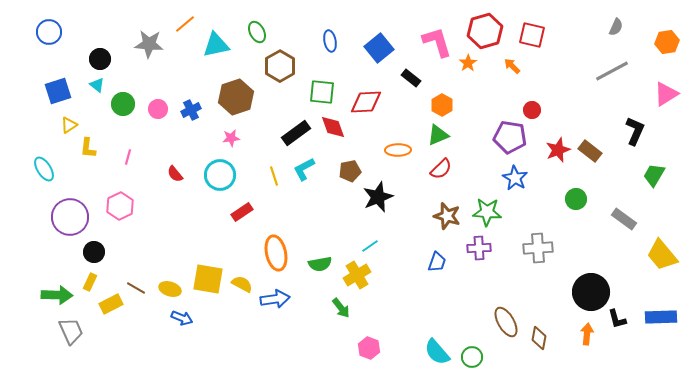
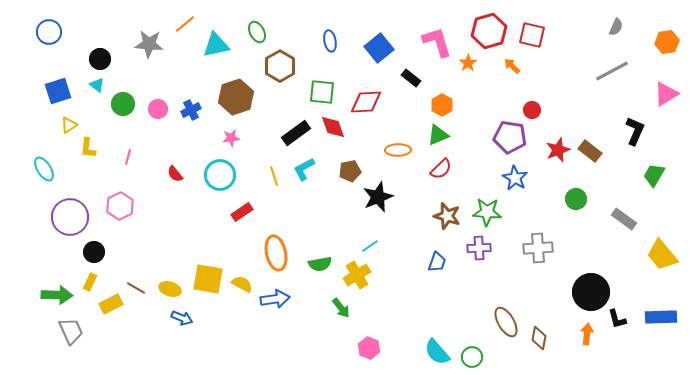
red hexagon at (485, 31): moved 4 px right
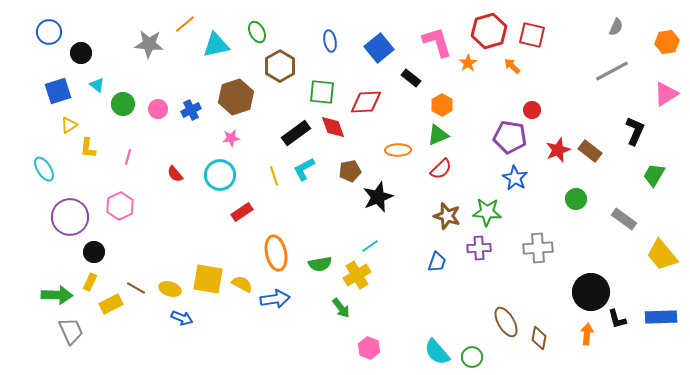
black circle at (100, 59): moved 19 px left, 6 px up
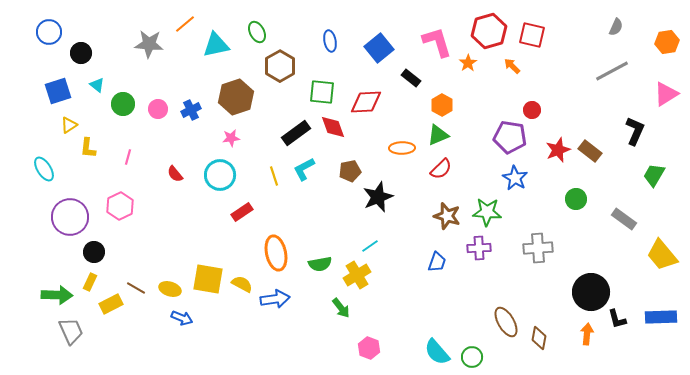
orange ellipse at (398, 150): moved 4 px right, 2 px up
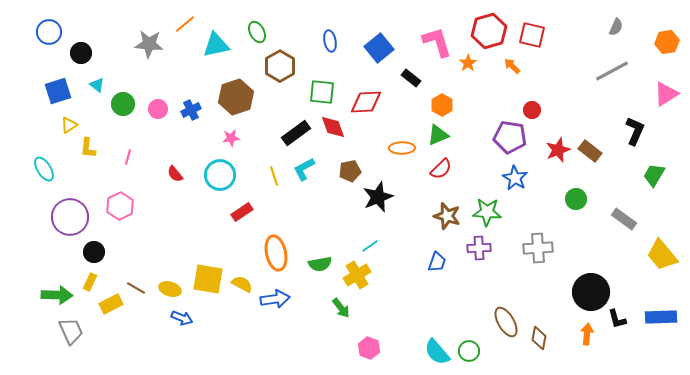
green circle at (472, 357): moved 3 px left, 6 px up
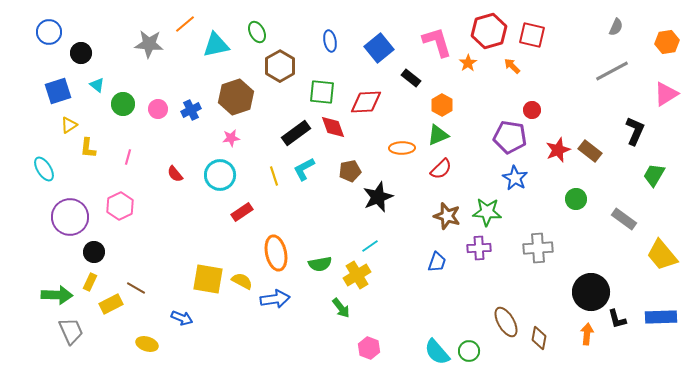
yellow semicircle at (242, 284): moved 3 px up
yellow ellipse at (170, 289): moved 23 px left, 55 px down
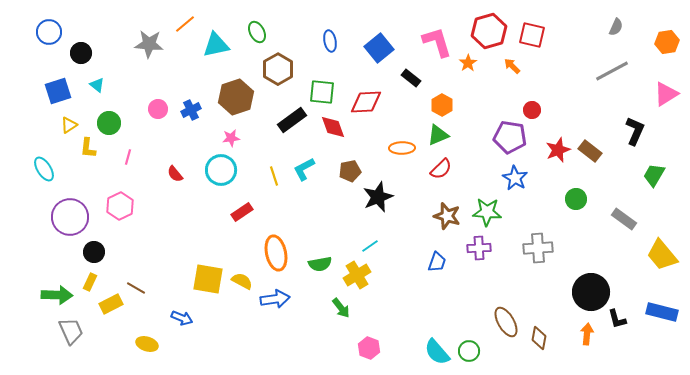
brown hexagon at (280, 66): moved 2 px left, 3 px down
green circle at (123, 104): moved 14 px left, 19 px down
black rectangle at (296, 133): moved 4 px left, 13 px up
cyan circle at (220, 175): moved 1 px right, 5 px up
blue rectangle at (661, 317): moved 1 px right, 5 px up; rotated 16 degrees clockwise
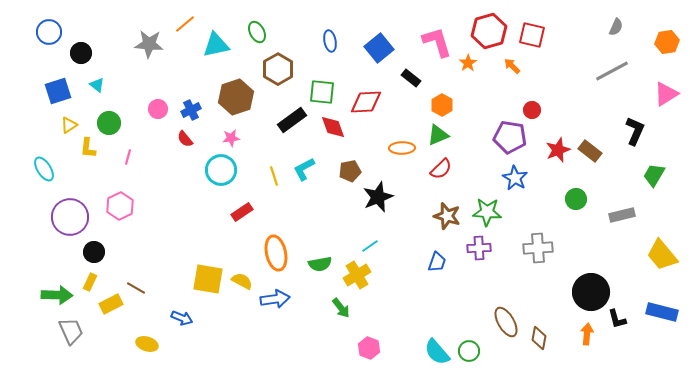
red semicircle at (175, 174): moved 10 px right, 35 px up
gray rectangle at (624, 219): moved 2 px left, 4 px up; rotated 50 degrees counterclockwise
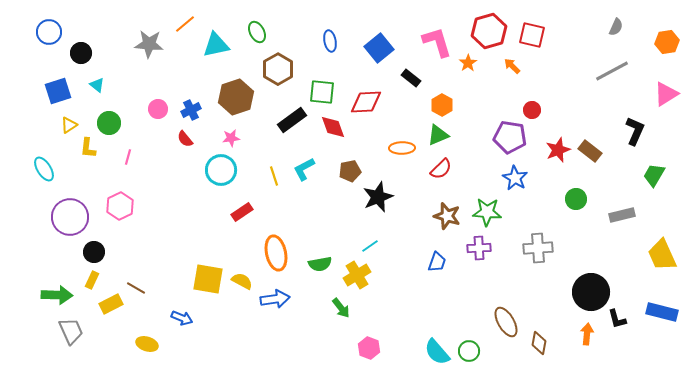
yellow trapezoid at (662, 255): rotated 16 degrees clockwise
yellow rectangle at (90, 282): moved 2 px right, 2 px up
brown diamond at (539, 338): moved 5 px down
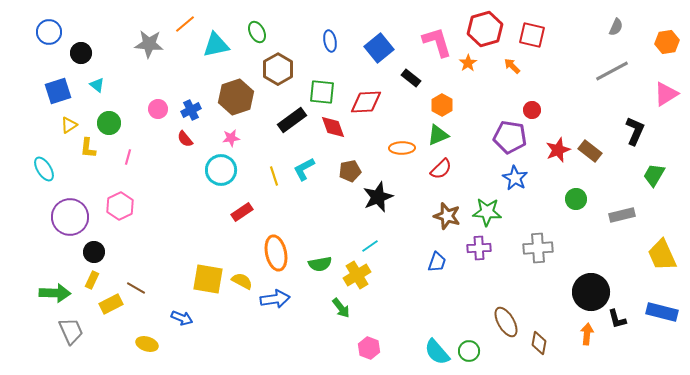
red hexagon at (489, 31): moved 4 px left, 2 px up
green arrow at (57, 295): moved 2 px left, 2 px up
